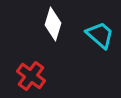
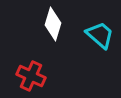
red cross: rotated 12 degrees counterclockwise
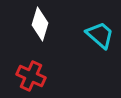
white diamond: moved 13 px left
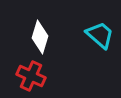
white diamond: moved 13 px down
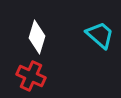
white diamond: moved 3 px left
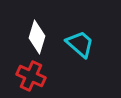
cyan trapezoid: moved 20 px left, 9 px down
